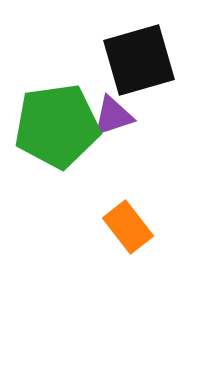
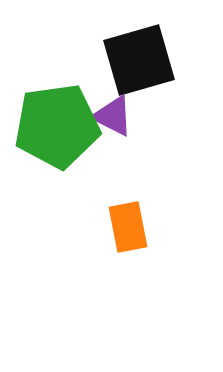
purple triangle: rotated 45 degrees clockwise
orange rectangle: rotated 27 degrees clockwise
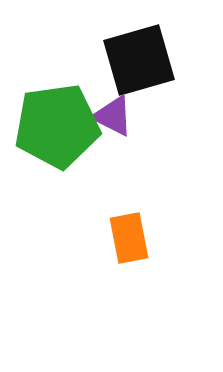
orange rectangle: moved 1 px right, 11 px down
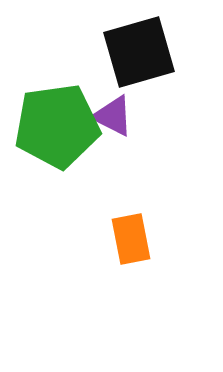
black square: moved 8 px up
orange rectangle: moved 2 px right, 1 px down
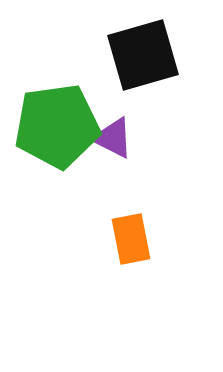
black square: moved 4 px right, 3 px down
purple triangle: moved 22 px down
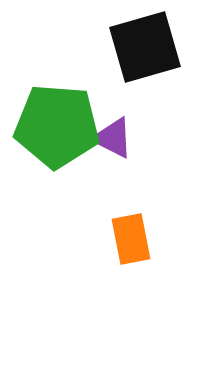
black square: moved 2 px right, 8 px up
green pentagon: rotated 12 degrees clockwise
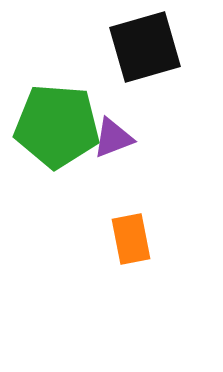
purple triangle: rotated 48 degrees counterclockwise
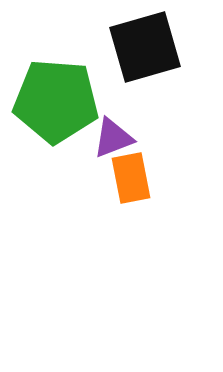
green pentagon: moved 1 px left, 25 px up
orange rectangle: moved 61 px up
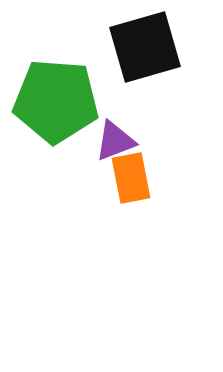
purple triangle: moved 2 px right, 3 px down
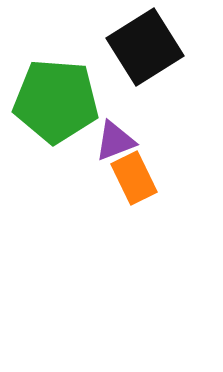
black square: rotated 16 degrees counterclockwise
orange rectangle: moved 3 px right; rotated 15 degrees counterclockwise
